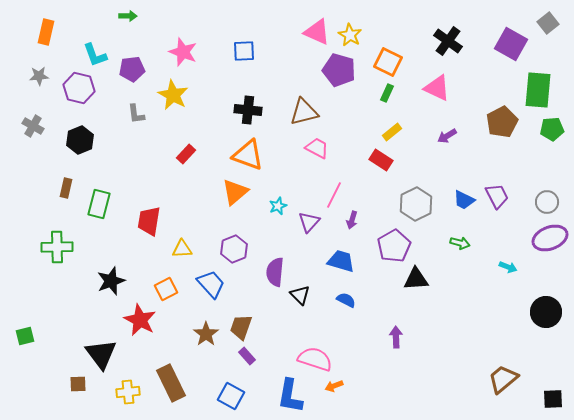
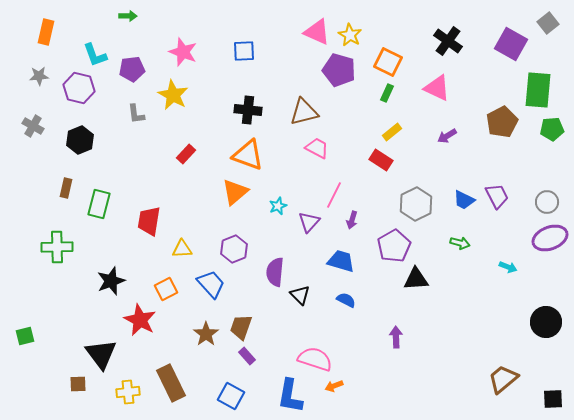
black circle at (546, 312): moved 10 px down
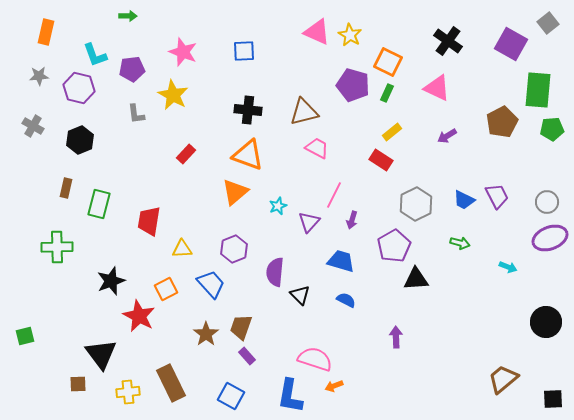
purple pentagon at (339, 70): moved 14 px right, 15 px down
red star at (140, 320): moved 1 px left, 4 px up
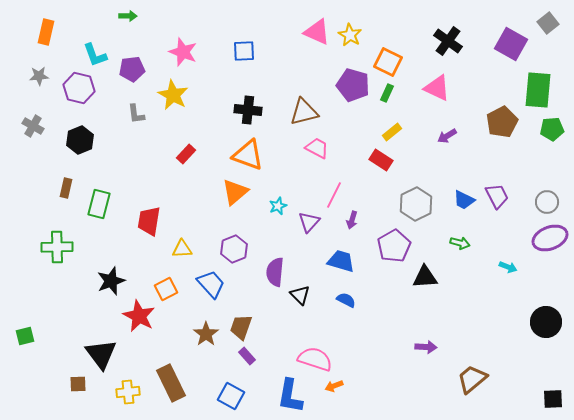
black triangle at (416, 279): moved 9 px right, 2 px up
purple arrow at (396, 337): moved 30 px right, 10 px down; rotated 95 degrees clockwise
brown trapezoid at (503, 379): moved 31 px left
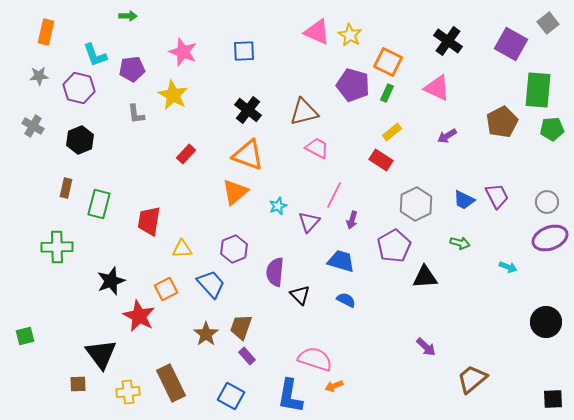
black cross at (248, 110): rotated 32 degrees clockwise
purple arrow at (426, 347): rotated 40 degrees clockwise
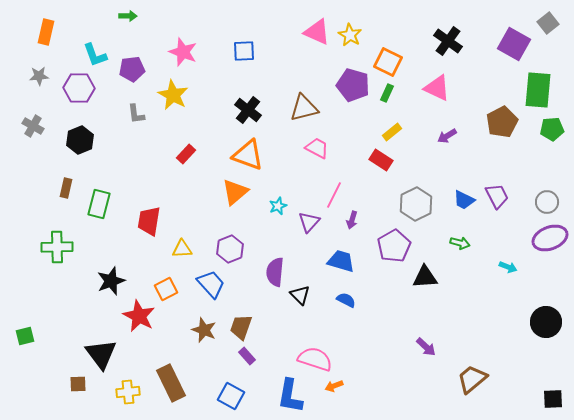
purple square at (511, 44): moved 3 px right
purple hexagon at (79, 88): rotated 12 degrees counterclockwise
brown triangle at (304, 112): moved 4 px up
purple hexagon at (234, 249): moved 4 px left
brown star at (206, 334): moved 2 px left, 4 px up; rotated 15 degrees counterclockwise
